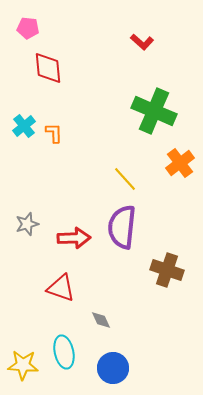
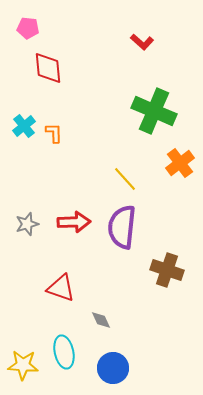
red arrow: moved 16 px up
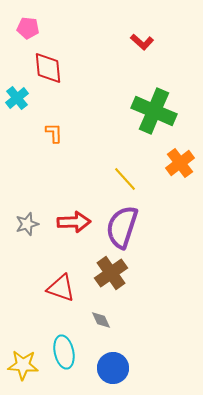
cyan cross: moved 7 px left, 28 px up
purple semicircle: rotated 12 degrees clockwise
brown cross: moved 56 px left, 3 px down; rotated 36 degrees clockwise
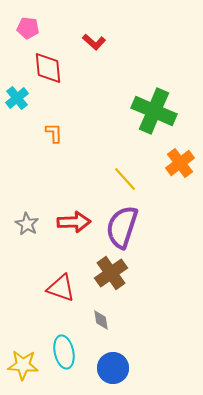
red L-shape: moved 48 px left
gray star: rotated 25 degrees counterclockwise
gray diamond: rotated 15 degrees clockwise
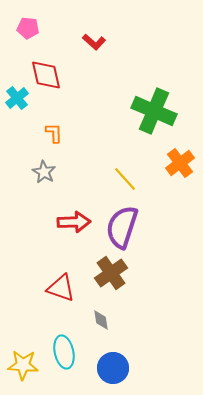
red diamond: moved 2 px left, 7 px down; rotated 8 degrees counterclockwise
gray star: moved 17 px right, 52 px up
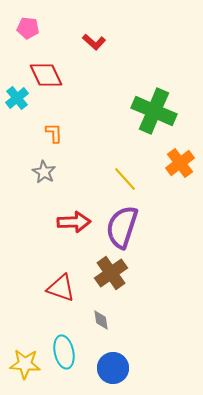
red diamond: rotated 12 degrees counterclockwise
yellow star: moved 2 px right, 1 px up
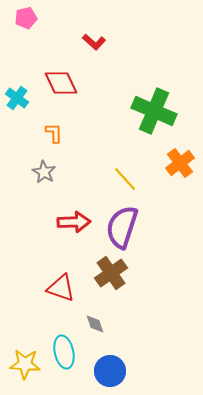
pink pentagon: moved 2 px left, 10 px up; rotated 20 degrees counterclockwise
red diamond: moved 15 px right, 8 px down
cyan cross: rotated 15 degrees counterclockwise
gray diamond: moved 6 px left, 4 px down; rotated 10 degrees counterclockwise
blue circle: moved 3 px left, 3 px down
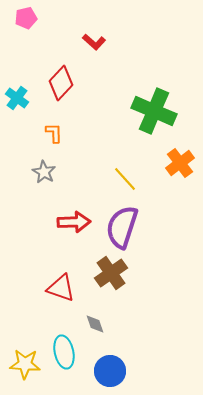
red diamond: rotated 68 degrees clockwise
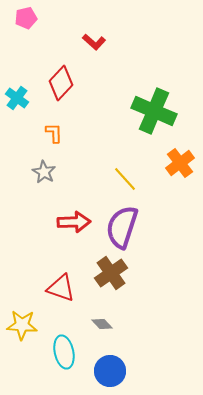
gray diamond: moved 7 px right; rotated 25 degrees counterclockwise
yellow star: moved 3 px left, 39 px up
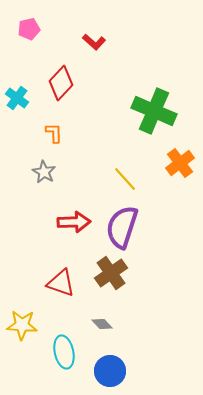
pink pentagon: moved 3 px right, 11 px down
red triangle: moved 5 px up
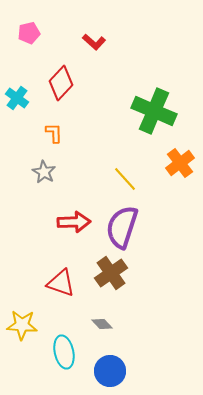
pink pentagon: moved 4 px down
